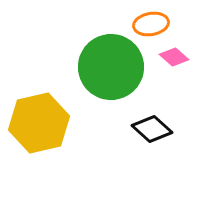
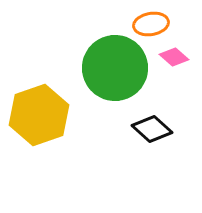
green circle: moved 4 px right, 1 px down
yellow hexagon: moved 8 px up; rotated 6 degrees counterclockwise
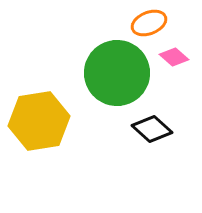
orange ellipse: moved 2 px left, 1 px up; rotated 12 degrees counterclockwise
green circle: moved 2 px right, 5 px down
yellow hexagon: moved 6 px down; rotated 10 degrees clockwise
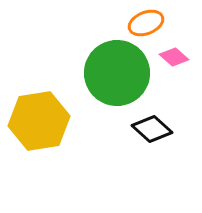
orange ellipse: moved 3 px left
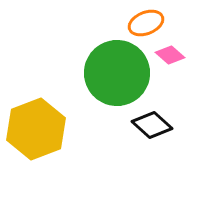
pink diamond: moved 4 px left, 2 px up
yellow hexagon: moved 3 px left, 8 px down; rotated 12 degrees counterclockwise
black diamond: moved 4 px up
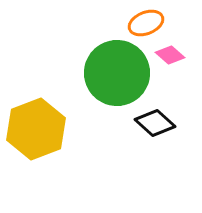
black diamond: moved 3 px right, 2 px up
